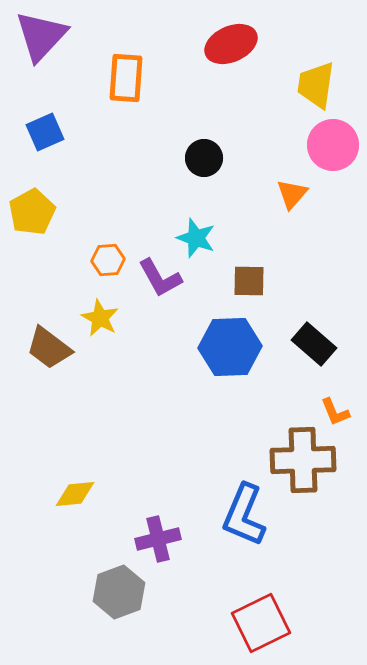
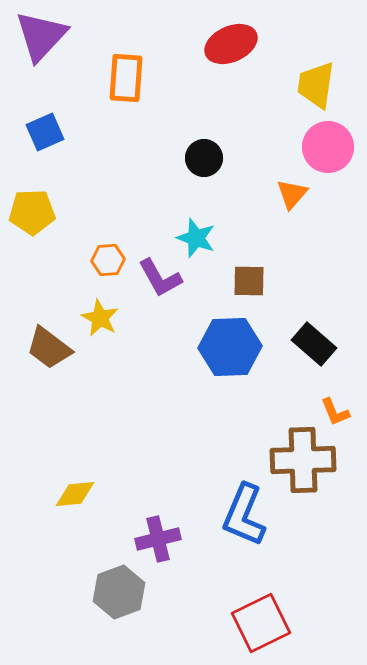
pink circle: moved 5 px left, 2 px down
yellow pentagon: rotated 27 degrees clockwise
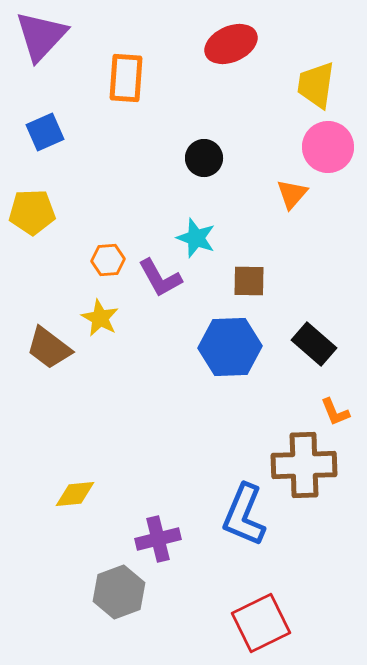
brown cross: moved 1 px right, 5 px down
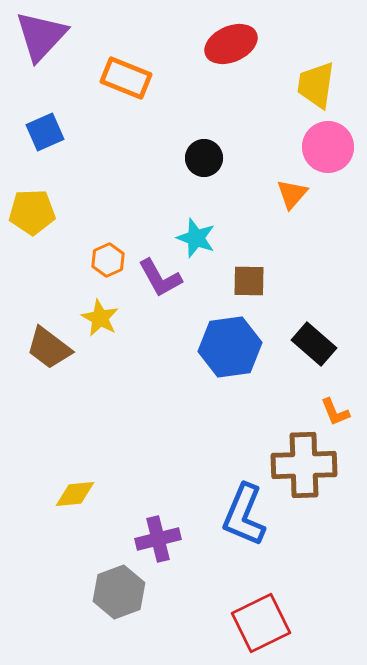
orange rectangle: rotated 72 degrees counterclockwise
orange hexagon: rotated 20 degrees counterclockwise
blue hexagon: rotated 6 degrees counterclockwise
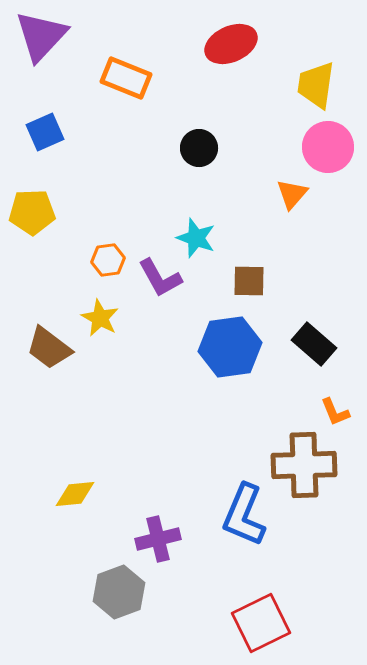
black circle: moved 5 px left, 10 px up
orange hexagon: rotated 16 degrees clockwise
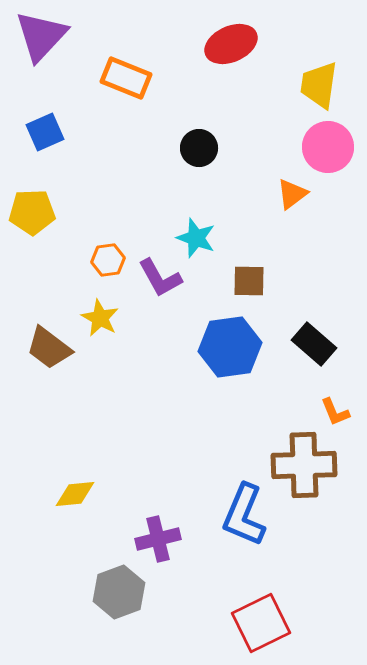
yellow trapezoid: moved 3 px right
orange triangle: rotated 12 degrees clockwise
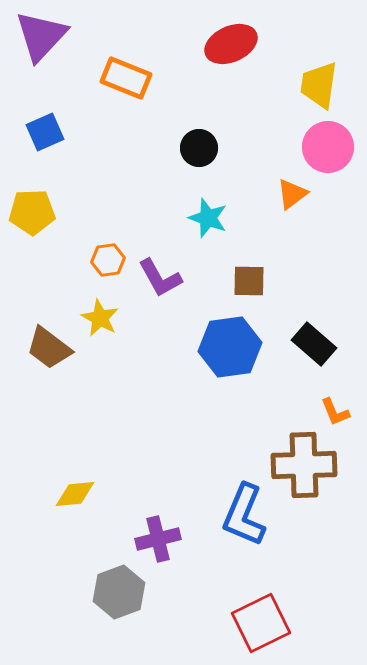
cyan star: moved 12 px right, 20 px up
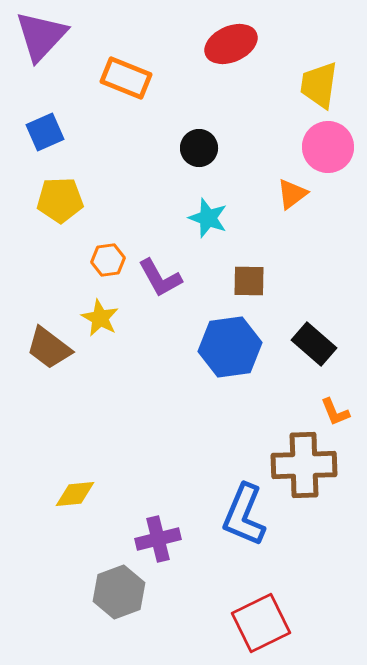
yellow pentagon: moved 28 px right, 12 px up
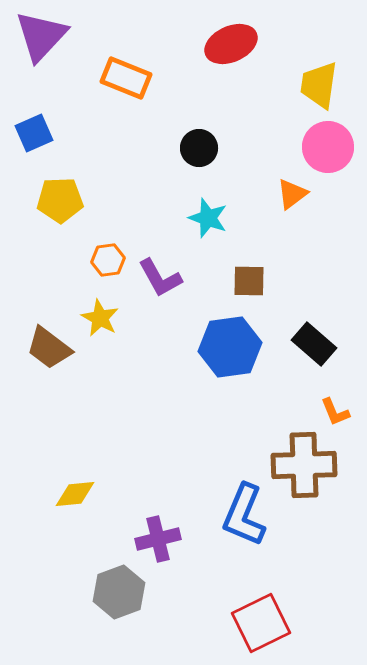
blue square: moved 11 px left, 1 px down
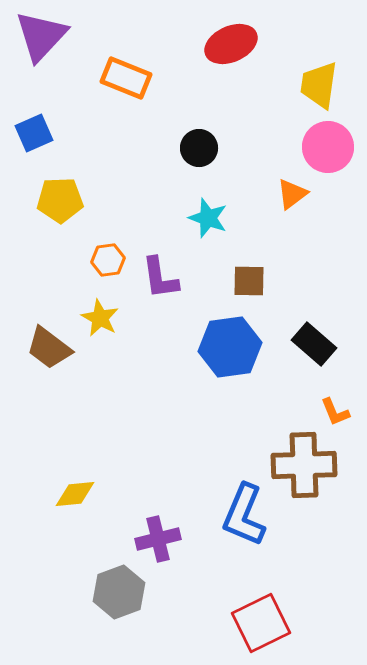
purple L-shape: rotated 21 degrees clockwise
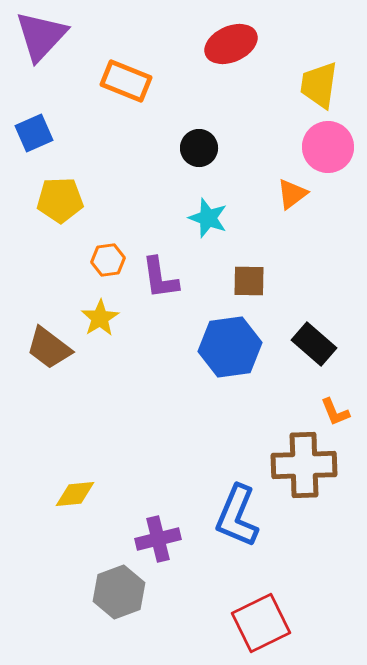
orange rectangle: moved 3 px down
yellow star: rotated 12 degrees clockwise
blue L-shape: moved 7 px left, 1 px down
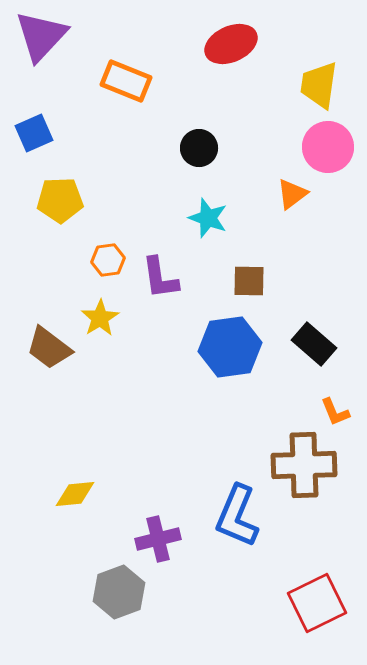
red square: moved 56 px right, 20 px up
